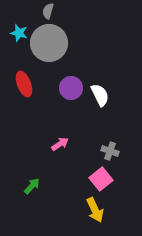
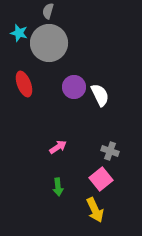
purple circle: moved 3 px right, 1 px up
pink arrow: moved 2 px left, 3 px down
green arrow: moved 26 px right, 1 px down; rotated 132 degrees clockwise
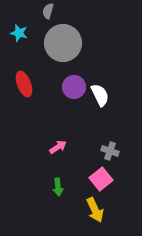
gray circle: moved 14 px right
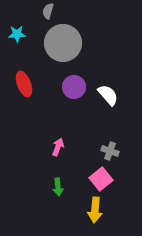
cyan star: moved 2 px left, 1 px down; rotated 18 degrees counterclockwise
white semicircle: moved 8 px right; rotated 15 degrees counterclockwise
pink arrow: rotated 36 degrees counterclockwise
yellow arrow: rotated 30 degrees clockwise
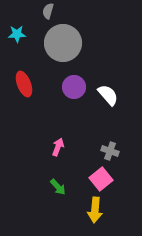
green arrow: rotated 36 degrees counterclockwise
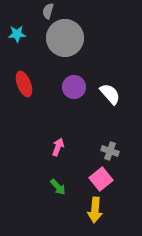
gray circle: moved 2 px right, 5 px up
white semicircle: moved 2 px right, 1 px up
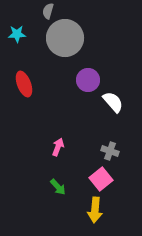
purple circle: moved 14 px right, 7 px up
white semicircle: moved 3 px right, 8 px down
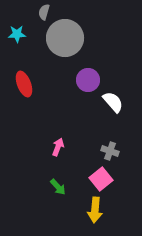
gray semicircle: moved 4 px left, 1 px down
